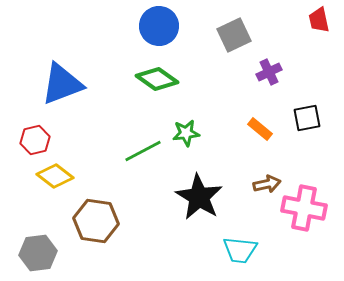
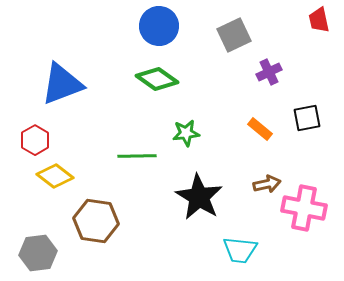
red hexagon: rotated 16 degrees counterclockwise
green line: moved 6 px left, 5 px down; rotated 27 degrees clockwise
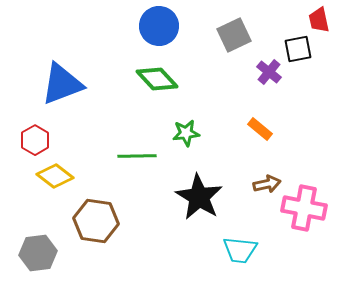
purple cross: rotated 25 degrees counterclockwise
green diamond: rotated 12 degrees clockwise
black square: moved 9 px left, 69 px up
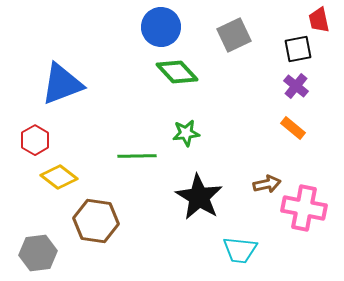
blue circle: moved 2 px right, 1 px down
purple cross: moved 27 px right, 14 px down
green diamond: moved 20 px right, 7 px up
orange rectangle: moved 33 px right, 1 px up
yellow diamond: moved 4 px right, 1 px down
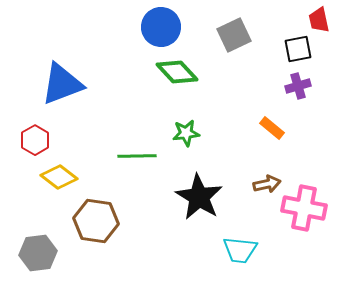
purple cross: moved 2 px right; rotated 35 degrees clockwise
orange rectangle: moved 21 px left
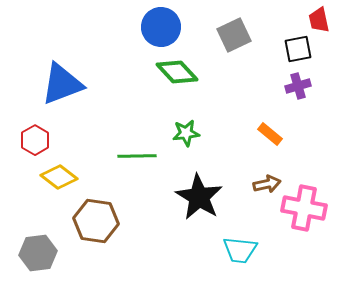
orange rectangle: moved 2 px left, 6 px down
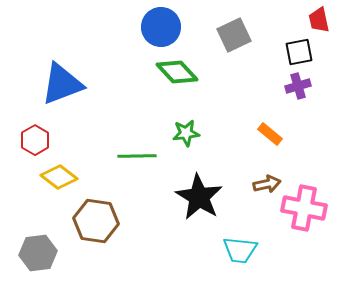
black square: moved 1 px right, 3 px down
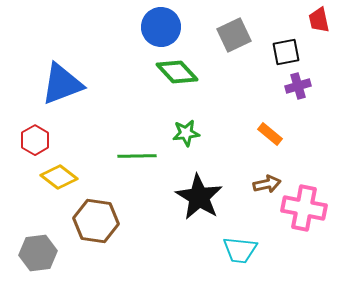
black square: moved 13 px left
